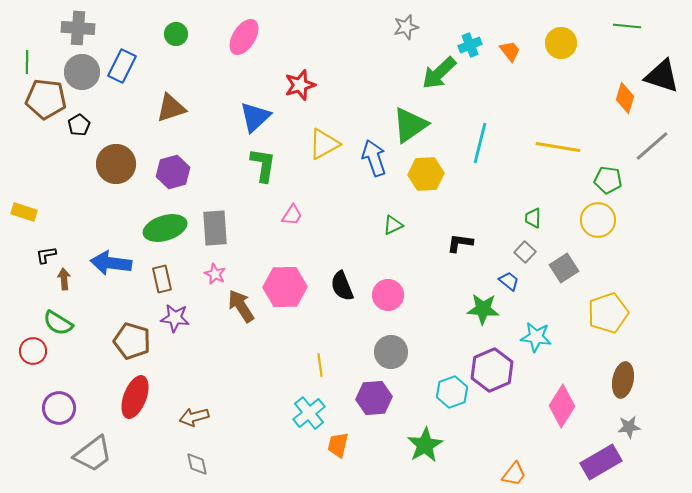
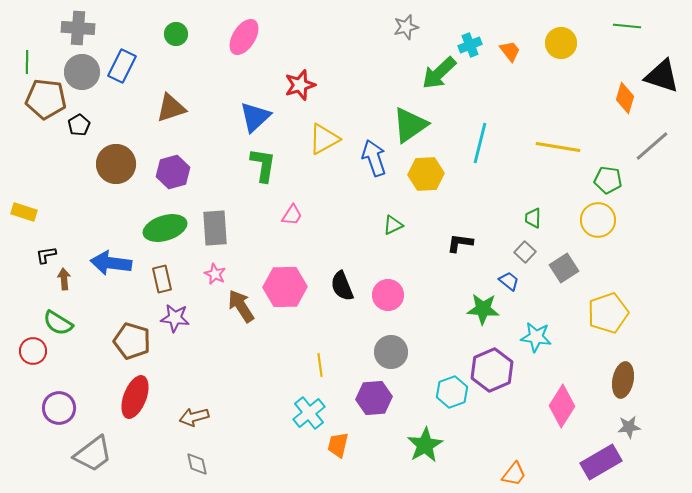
yellow triangle at (324, 144): moved 5 px up
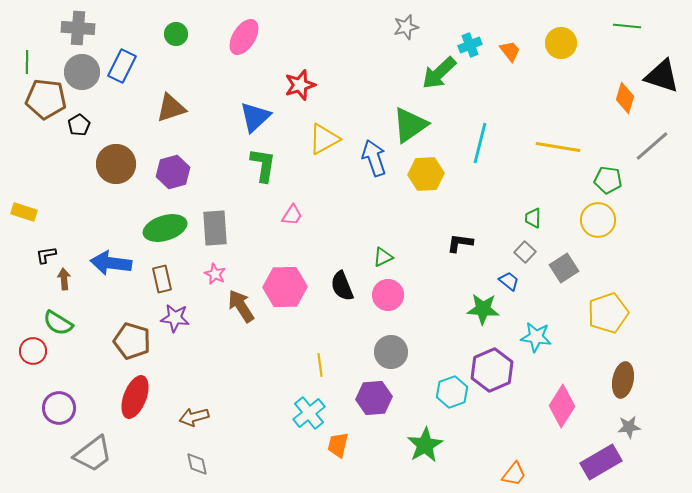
green triangle at (393, 225): moved 10 px left, 32 px down
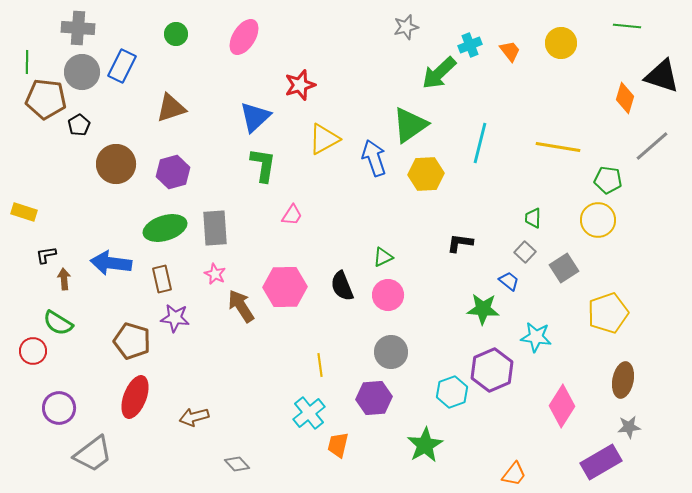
gray diamond at (197, 464): moved 40 px right; rotated 30 degrees counterclockwise
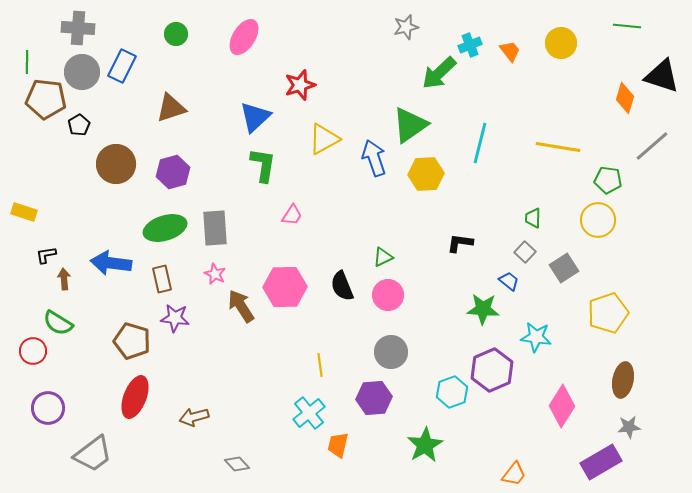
purple circle at (59, 408): moved 11 px left
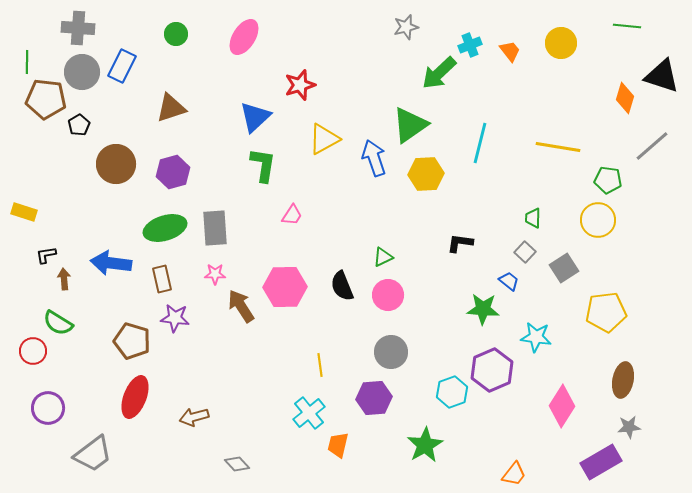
pink star at (215, 274): rotated 25 degrees counterclockwise
yellow pentagon at (608, 313): moved 2 px left, 1 px up; rotated 12 degrees clockwise
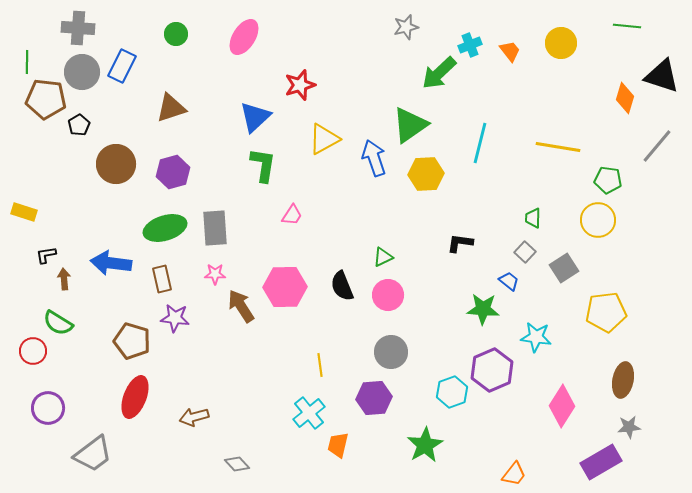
gray line at (652, 146): moved 5 px right; rotated 9 degrees counterclockwise
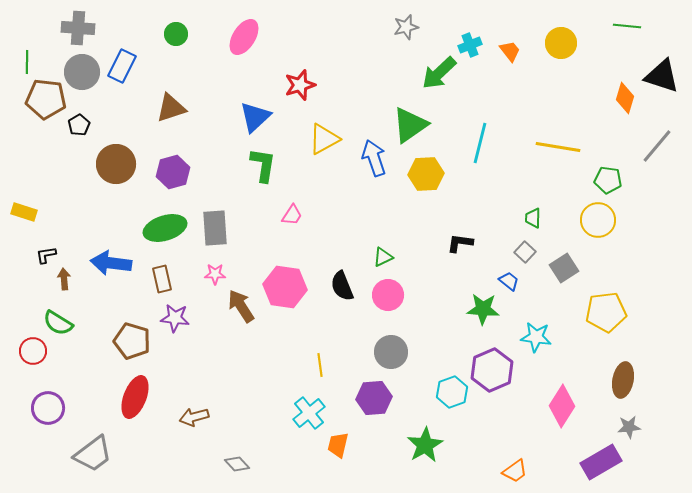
pink hexagon at (285, 287): rotated 9 degrees clockwise
orange trapezoid at (514, 474): moved 1 px right, 3 px up; rotated 16 degrees clockwise
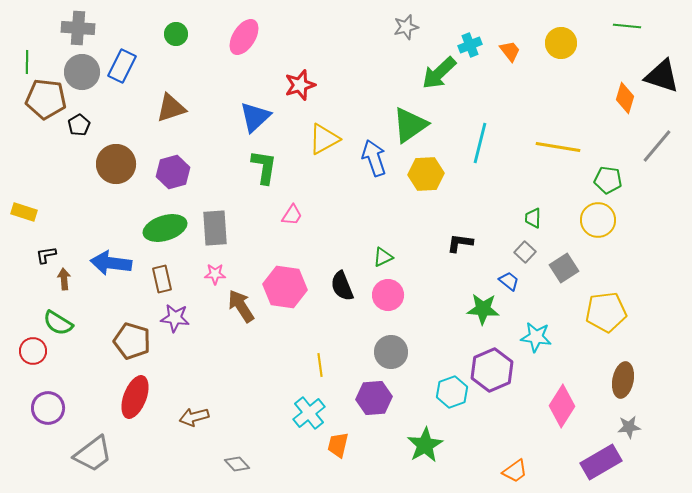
green L-shape at (263, 165): moved 1 px right, 2 px down
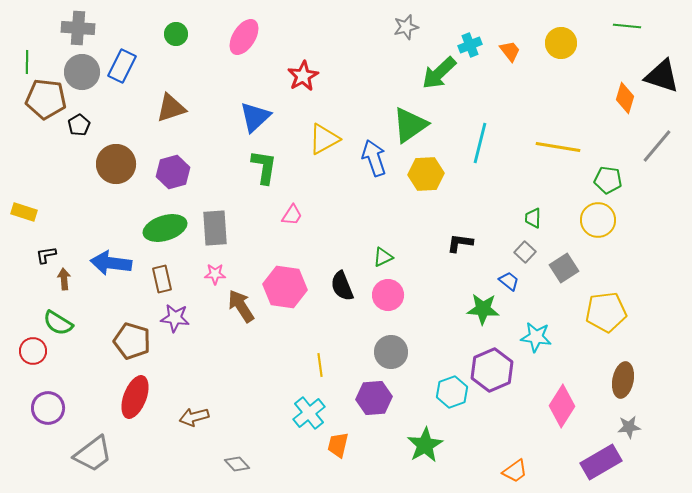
red star at (300, 85): moved 3 px right, 9 px up; rotated 12 degrees counterclockwise
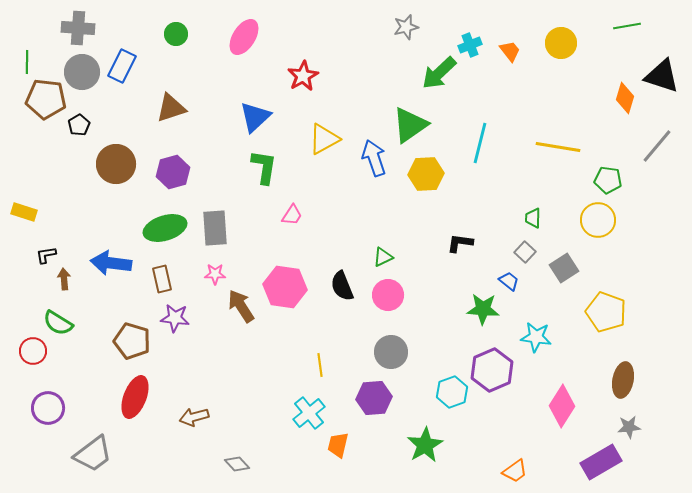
green line at (627, 26): rotated 16 degrees counterclockwise
yellow pentagon at (606, 312): rotated 27 degrees clockwise
